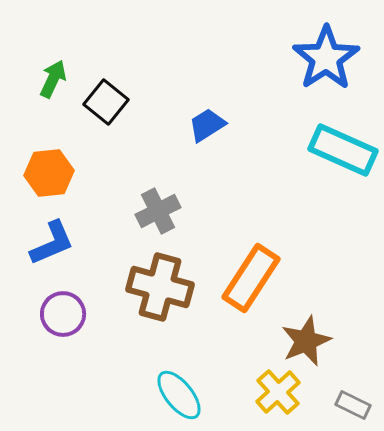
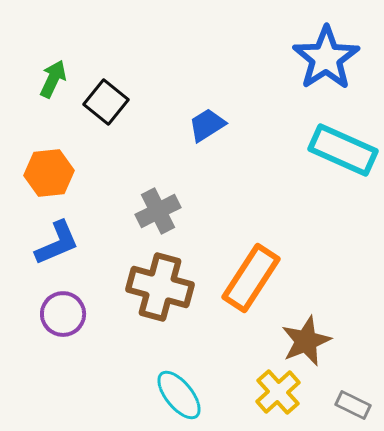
blue L-shape: moved 5 px right
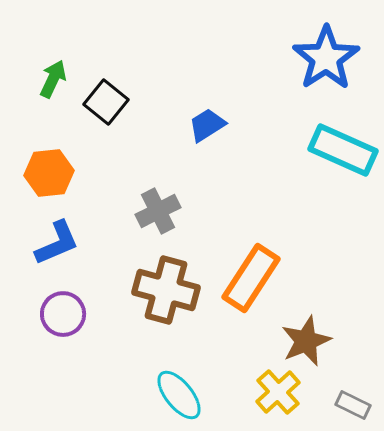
brown cross: moved 6 px right, 3 px down
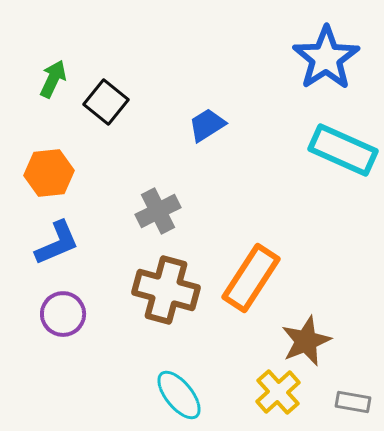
gray rectangle: moved 3 px up; rotated 16 degrees counterclockwise
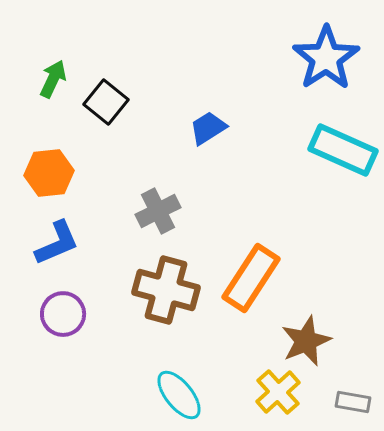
blue trapezoid: moved 1 px right, 3 px down
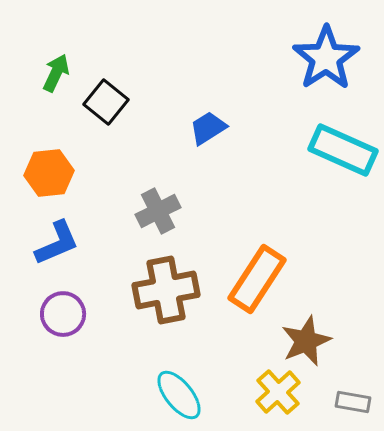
green arrow: moved 3 px right, 6 px up
orange rectangle: moved 6 px right, 1 px down
brown cross: rotated 26 degrees counterclockwise
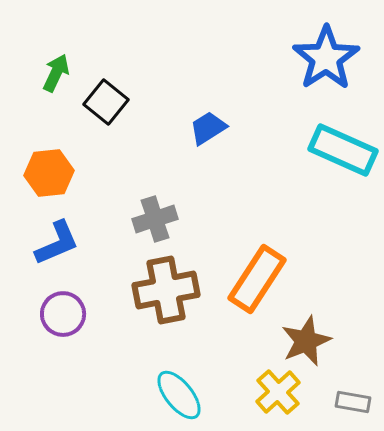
gray cross: moved 3 px left, 8 px down; rotated 9 degrees clockwise
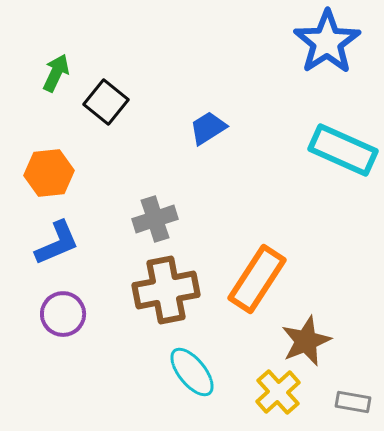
blue star: moved 1 px right, 16 px up
cyan ellipse: moved 13 px right, 23 px up
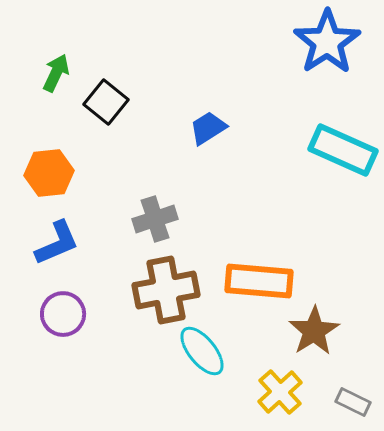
orange rectangle: moved 2 px right, 2 px down; rotated 62 degrees clockwise
brown star: moved 8 px right, 10 px up; rotated 9 degrees counterclockwise
cyan ellipse: moved 10 px right, 21 px up
yellow cross: moved 2 px right
gray rectangle: rotated 16 degrees clockwise
